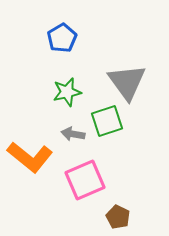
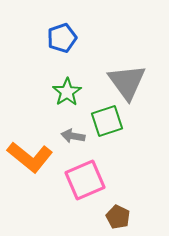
blue pentagon: rotated 12 degrees clockwise
green star: rotated 20 degrees counterclockwise
gray arrow: moved 2 px down
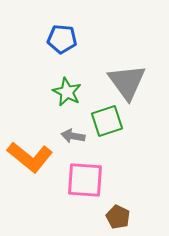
blue pentagon: moved 1 px down; rotated 24 degrees clockwise
green star: rotated 12 degrees counterclockwise
pink square: rotated 27 degrees clockwise
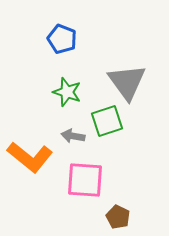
blue pentagon: rotated 16 degrees clockwise
green star: rotated 8 degrees counterclockwise
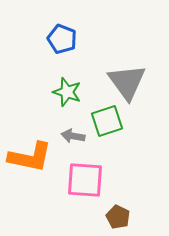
orange L-shape: rotated 27 degrees counterclockwise
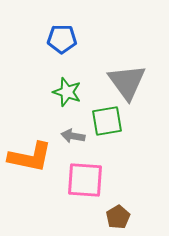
blue pentagon: rotated 20 degrees counterclockwise
green square: rotated 8 degrees clockwise
brown pentagon: rotated 15 degrees clockwise
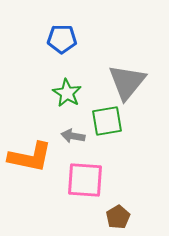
gray triangle: rotated 15 degrees clockwise
green star: moved 1 px down; rotated 12 degrees clockwise
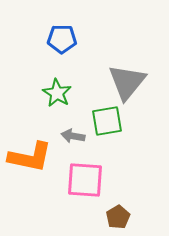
green star: moved 10 px left
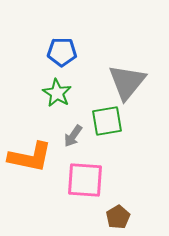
blue pentagon: moved 13 px down
gray arrow: rotated 65 degrees counterclockwise
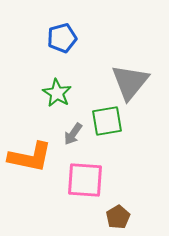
blue pentagon: moved 14 px up; rotated 16 degrees counterclockwise
gray triangle: moved 3 px right
gray arrow: moved 2 px up
